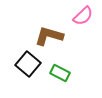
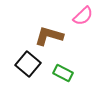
green rectangle: moved 3 px right
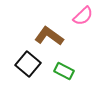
brown L-shape: rotated 20 degrees clockwise
green rectangle: moved 1 px right, 2 px up
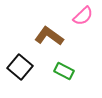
black square: moved 8 px left, 3 px down
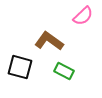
brown L-shape: moved 5 px down
black square: rotated 25 degrees counterclockwise
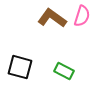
pink semicircle: moved 1 px left; rotated 30 degrees counterclockwise
brown L-shape: moved 3 px right, 23 px up
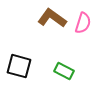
pink semicircle: moved 1 px right, 7 px down
black square: moved 1 px left, 1 px up
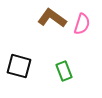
pink semicircle: moved 1 px left, 1 px down
green rectangle: rotated 42 degrees clockwise
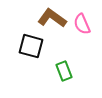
pink semicircle: rotated 140 degrees clockwise
black square: moved 12 px right, 20 px up
